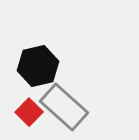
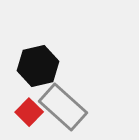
gray rectangle: moved 1 px left
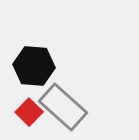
black hexagon: moved 4 px left; rotated 18 degrees clockwise
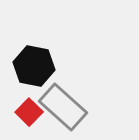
black hexagon: rotated 6 degrees clockwise
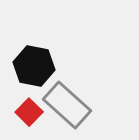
gray rectangle: moved 4 px right, 2 px up
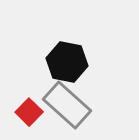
black hexagon: moved 33 px right, 4 px up
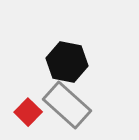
red square: moved 1 px left
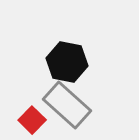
red square: moved 4 px right, 8 px down
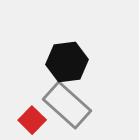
black hexagon: rotated 18 degrees counterclockwise
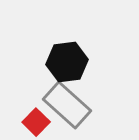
red square: moved 4 px right, 2 px down
